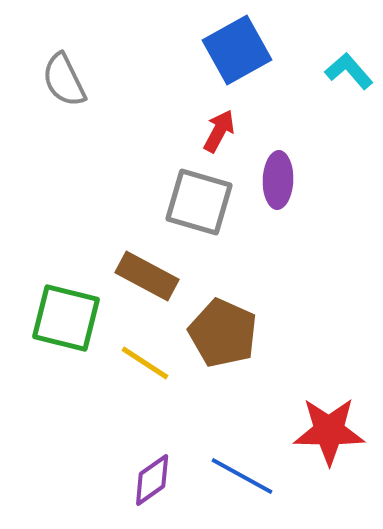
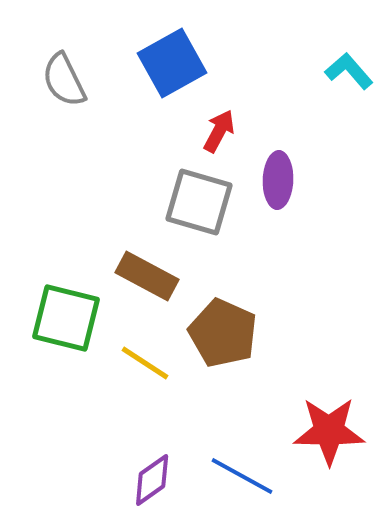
blue square: moved 65 px left, 13 px down
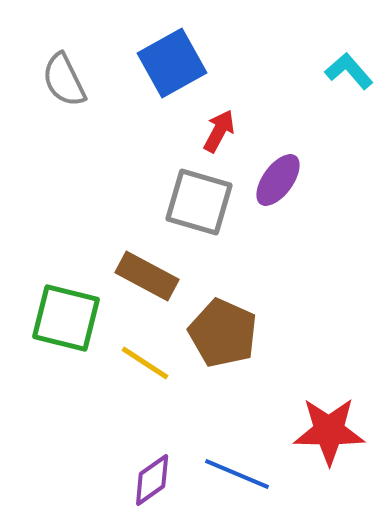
purple ellipse: rotated 34 degrees clockwise
blue line: moved 5 px left, 2 px up; rotated 6 degrees counterclockwise
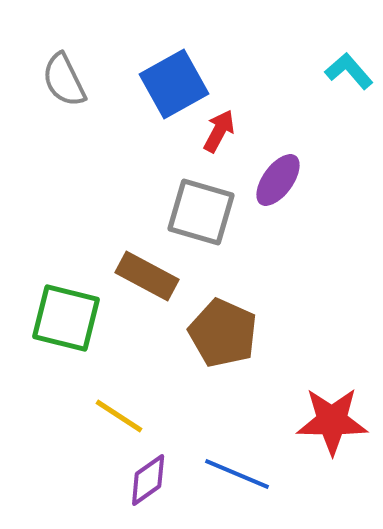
blue square: moved 2 px right, 21 px down
gray square: moved 2 px right, 10 px down
yellow line: moved 26 px left, 53 px down
red star: moved 3 px right, 10 px up
purple diamond: moved 4 px left
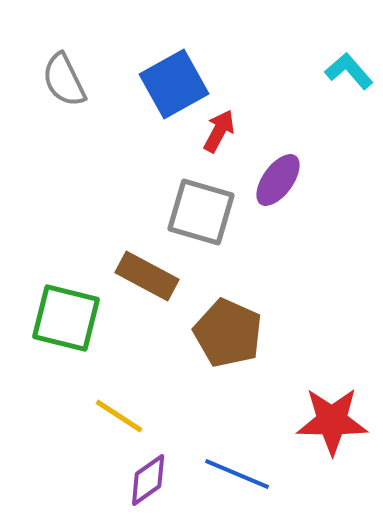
brown pentagon: moved 5 px right
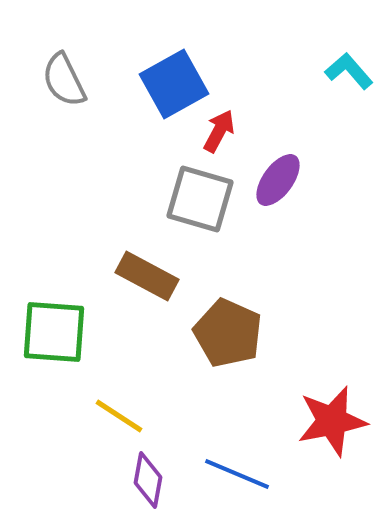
gray square: moved 1 px left, 13 px up
green square: moved 12 px left, 14 px down; rotated 10 degrees counterclockwise
red star: rotated 12 degrees counterclockwise
purple diamond: rotated 44 degrees counterclockwise
